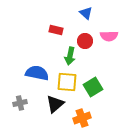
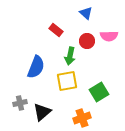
red rectangle: rotated 24 degrees clockwise
red circle: moved 2 px right
blue semicircle: moved 1 px left, 6 px up; rotated 100 degrees clockwise
yellow square: moved 1 px up; rotated 15 degrees counterclockwise
green square: moved 6 px right, 5 px down
black triangle: moved 13 px left, 8 px down
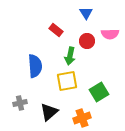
blue triangle: rotated 16 degrees clockwise
pink semicircle: moved 1 px right, 2 px up
blue semicircle: moved 1 px left, 1 px up; rotated 25 degrees counterclockwise
black triangle: moved 7 px right
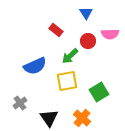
red circle: moved 1 px right
green arrow: rotated 36 degrees clockwise
blue semicircle: rotated 70 degrees clockwise
gray cross: rotated 24 degrees counterclockwise
black triangle: moved 6 px down; rotated 24 degrees counterclockwise
orange cross: rotated 30 degrees counterclockwise
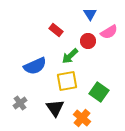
blue triangle: moved 4 px right, 1 px down
pink semicircle: moved 1 px left, 2 px up; rotated 30 degrees counterclockwise
green square: rotated 24 degrees counterclockwise
black triangle: moved 6 px right, 10 px up
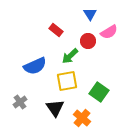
gray cross: moved 1 px up
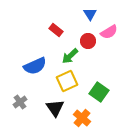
yellow square: rotated 15 degrees counterclockwise
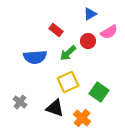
blue triangle: rotated 32 degrees clockwise
green arrow: moved 2 px left, 3 px up
blue semicircle: moved 9 px up; rotated 20 degrees clockwise
yellow square: moved 1 px right, 1 px down
gray cross: rotated 16 degrees counterclockwise
black triangle: rotated 36 degrees counterclockwise
